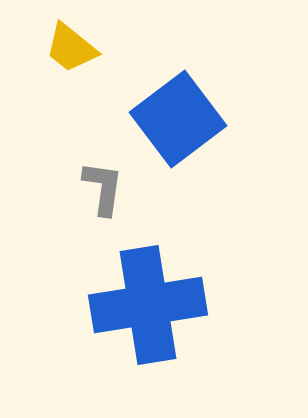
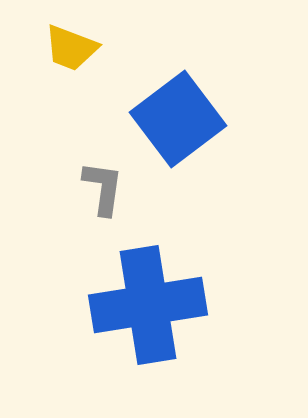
yellow trapezoid: rotated 18 degrees counterclockwise
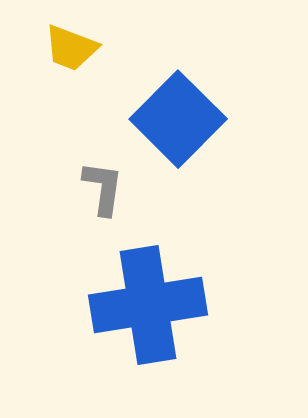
blue square: rotated 8 degrees counterclockwise
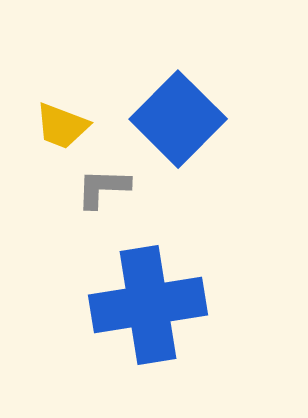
yellow trapezoid: moved 9 px left, 78 px down
gray L-shape: rotated 96 degrees counterclockwise
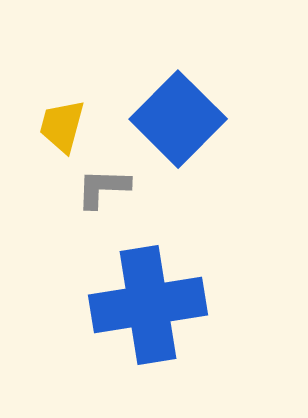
yellow trapezoid: rotated 84 degrees clockwise
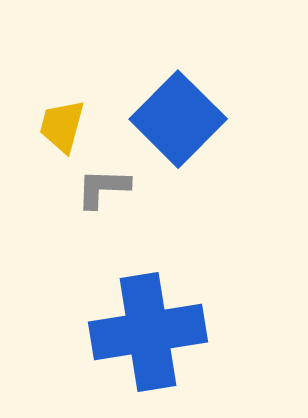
blue cross: moved 27 px down
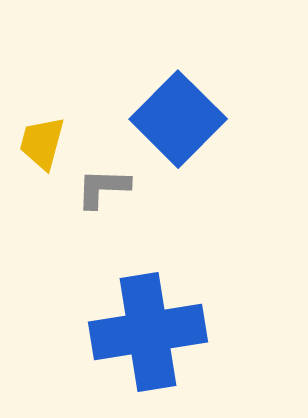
yellow trapezoid: moved 20 px left, 17 px down
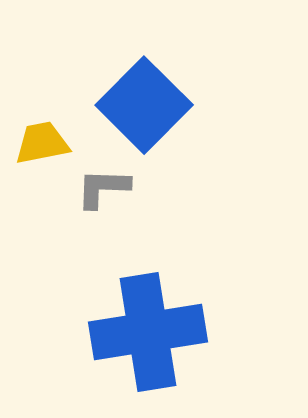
blue square: moved 34 px left, 14 px up
yellow trapezoid: rotated 64 degrees clockwise
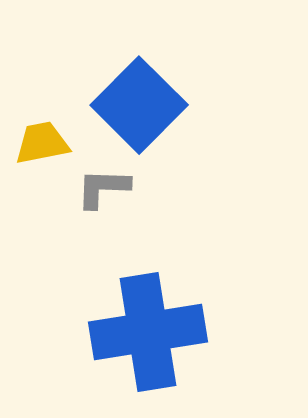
blue square: moved 5 px left
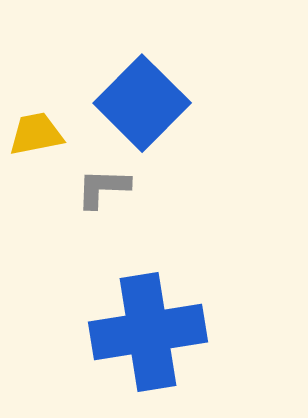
blue square: moved 3 px right, 2 px up
yellow trapezoid: moved 6 px left, 9 px up
